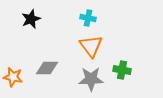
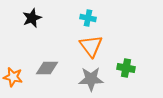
black star: moved 1 px right, 1 px up
green cross: moved 4 px right, 2 px up
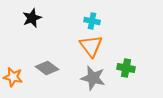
cyan cross: moved 4 px right, 3 px down
gray diamond: rotated 35 degrees clockwise
gray star: moved 2 px right, 1 px up; rotated 15 degrees clockwise
